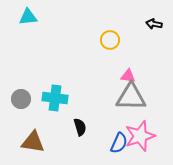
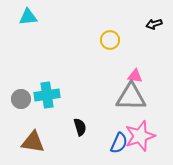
black arrow: rotated 28 degrees counterclockwise
pink triangle: moved 7 px right
cyan cross: moved 8 px left, 3 px up; rotated 15 degrees counterclockwise
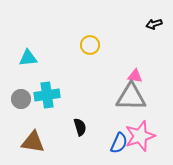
cyan triangle: moved 41 px down
yellow circle: moved 20 px left, 5 px down
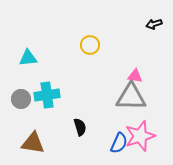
brown triangle: moved 1 px down
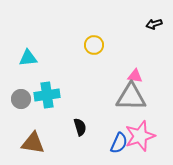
yellow circle: moved 4 px right
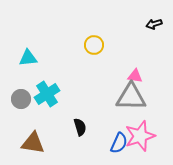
cyan cross: moved 1 px up; rotated 25 degrees counterclockwise
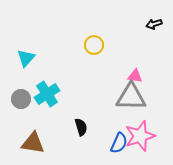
cyan triangle: moved 2 px left; rotated 42 degrees counterclockwise
black semicircle: moved 1 px right
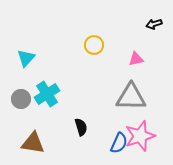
pink triangle: moved 1 px right, 17 px up; rotated 21 degrees counterclockwise
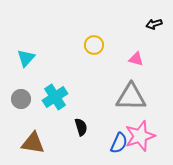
pink triangle: rotated 28 degrees clockwise
cyan cross: moved 8 px right, 3 px down
